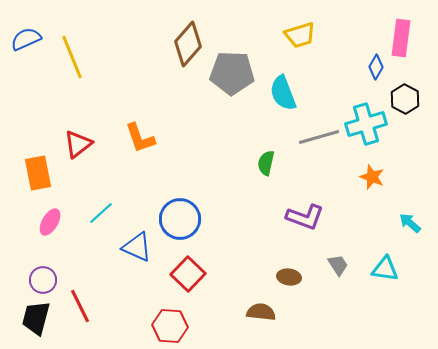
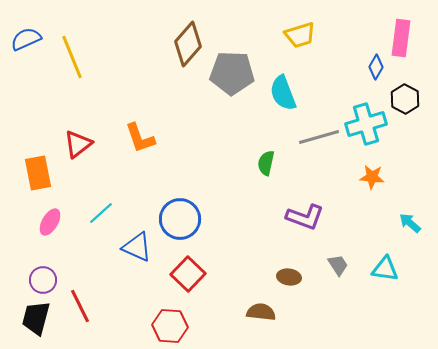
orange star: rotated 15 degrees counterclockwise
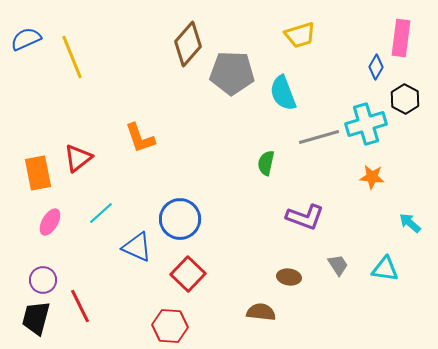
red triangle: moved 14 px down
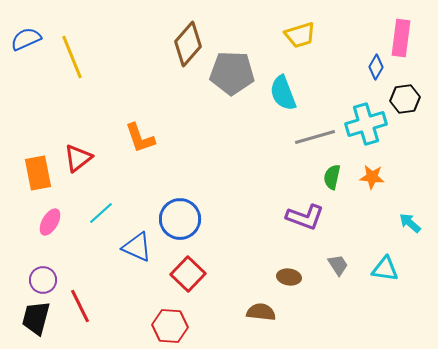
black hexagon: rotated 24 degrees clockwise
gray line: moved 4 px left
green semicircle: moved 66 px right, 14 px down
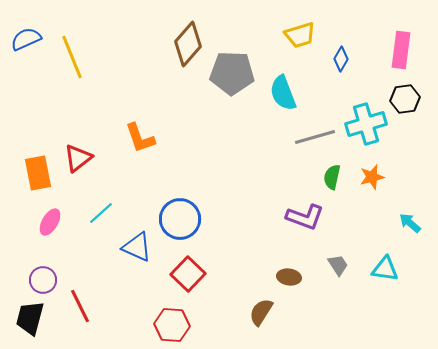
pink rectangle: moved 12 px down
blue diamond: moved 35 px left, 8 px up
orange star: rotated 20 degrees counterclockwise
brown semicircle: rotated 64 degrees counterclockwise
black trapezoid: moved 6 px left
red hexagon: moved 2 px right, 1 px up
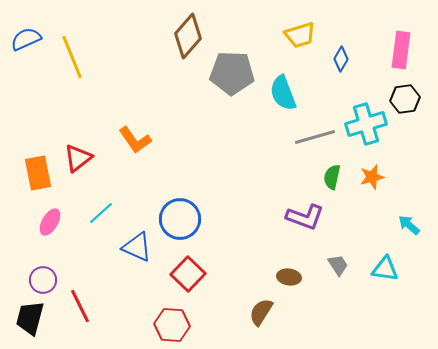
brown diamond: moved 8 px up
orange L-shape: moved 5 px left, 2 px down; rotated 16 degrees counterclockwise
cyan arrow: moved 1 px left, 2 px down
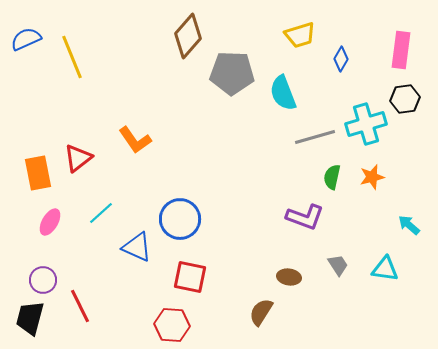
red square: moved 2 px right, 3 px down; rotated 32 degrees counterclockwise
